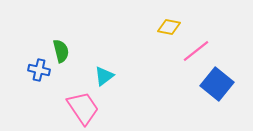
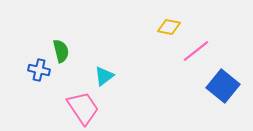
blue square: moved 6 px right, 2 px down
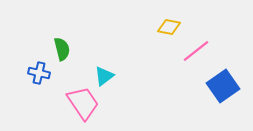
green semicircle: moved 1 px right, 2 px up
blue cross: moved 3 px down
blue square: rotated 16 degrees clockwise
pink trapezoid: moved 5 px up
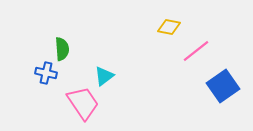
green semicircle: rotated 10 degrees clockwise
blue cross: moved 7 px right
